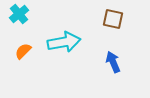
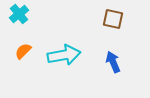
cyan arrow: moved 13 px down
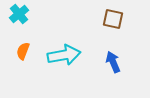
orange semicircle: rotated 24 degrees counterclockwise
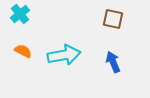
cyan cross: moved 1 px right
orange semicircle: rotated 96 degrees clockwise
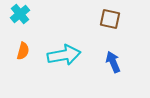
brown square: moved 3 px left
orange semicircle: rotated 78 degrees clockwise
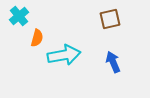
cyan cross: moved 1 px left, 2 px down
brown square: rotated 25 degrees counterclockwise
orange semicircle: moved 14 px right, 13 px up
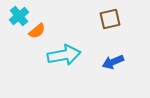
orange semicircle: moved 7 px up; rotated 36 degrees clockwise
blue arrow: rotated 90 degrees counterclockwise
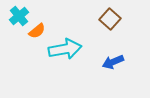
brown square: rotated 35 degrees counterclockwise
cyan arrow: moved 1 px right, 6 px up
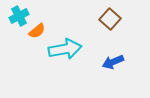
cyan cross: rotated 12 degrees clockwise
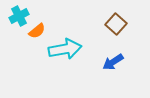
brown square: moved 6 px right, 5 px down
blue arrow: rotated 10 degrees counterclockwise
